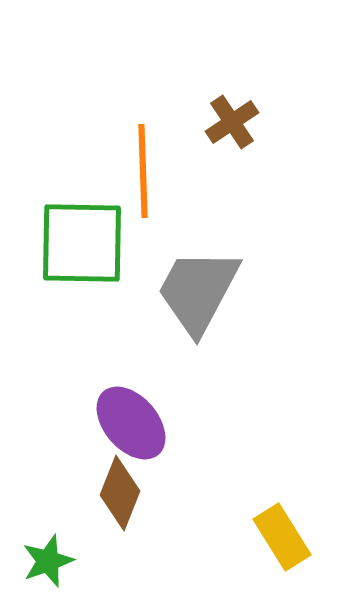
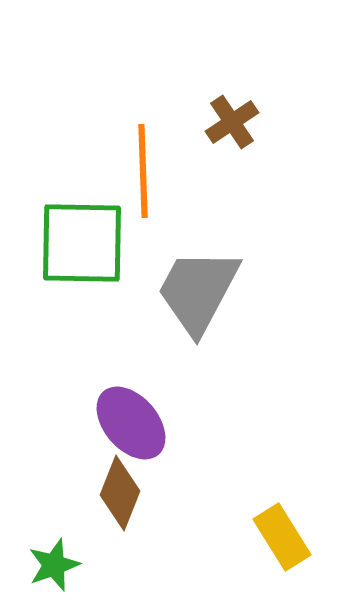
green star: moved 6 px right, 4 px down
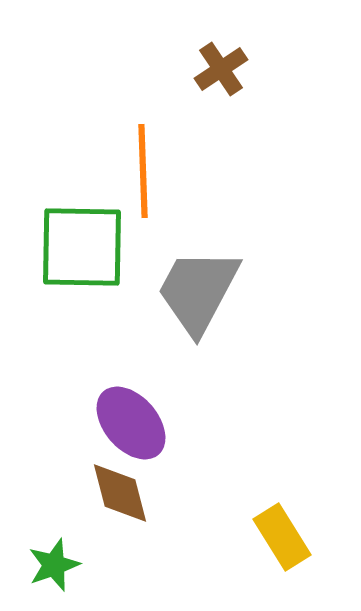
brown cross: moved 11 px left, 53 px up
green square: moved 4 px down
brown diamond: rotated 36 degrees counterclockwise
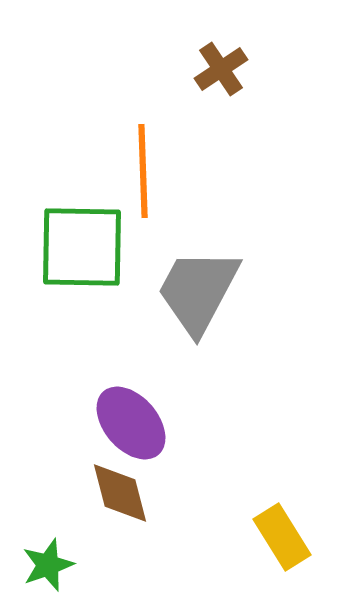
green star: moved 6 px left
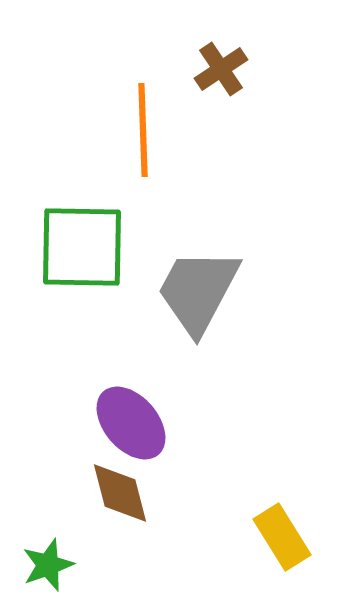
orange line: moved 41 px up
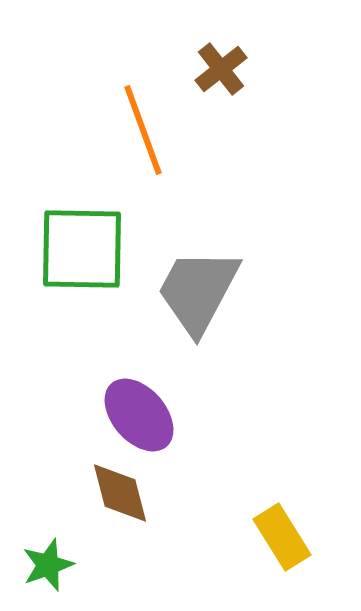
brown cross: rotated 4 degrees counterclockwise
orange line: rotated 18 degrees counterclockwise
green square: moved 2 px down
purple ellipse: moved 8 px right, 8 px up
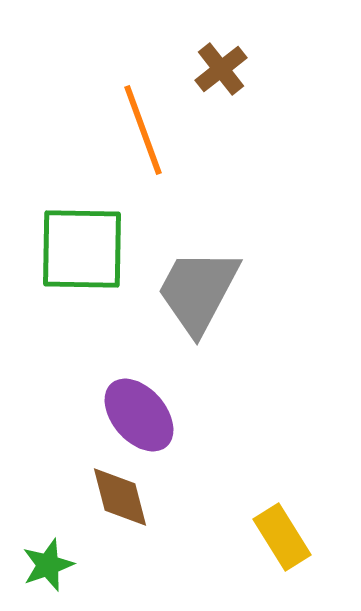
brown diamond: moved 4 px down
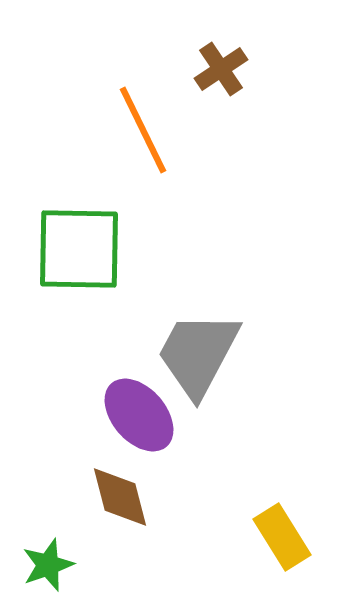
brown cross: rotated 4 degrees clockwise
orange line: rotated 6 degrees counterclockwise
green square: moved 3 px left
gray trapezoid: moved 63 px down
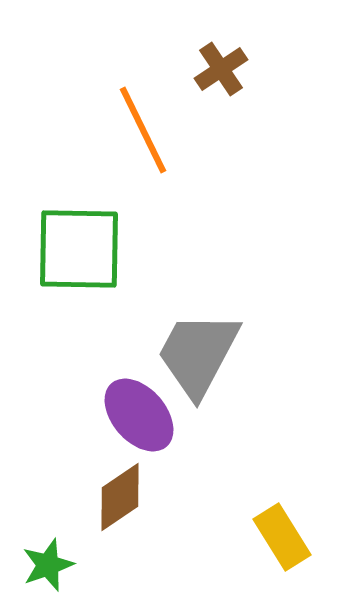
brown diamond: rotated 70 degrees clockwise
